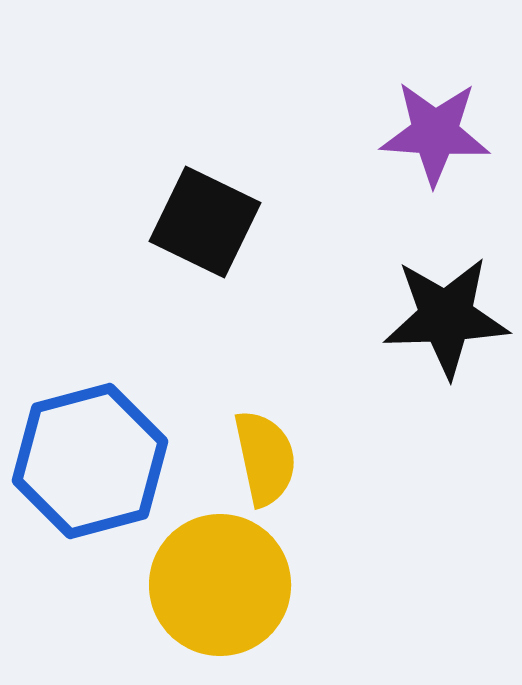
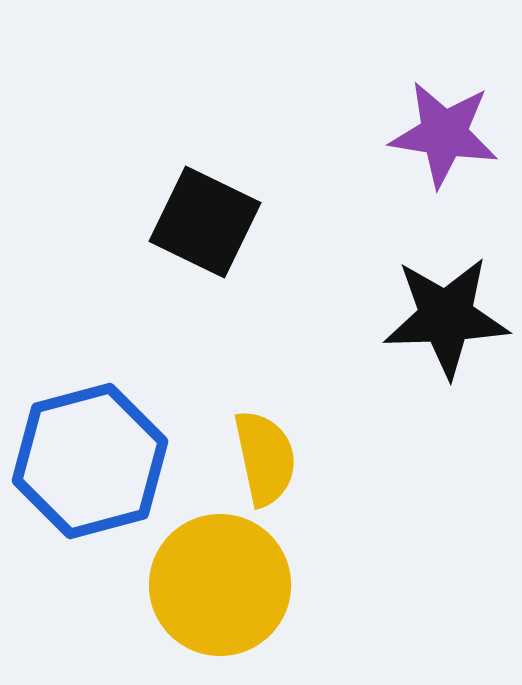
purple star: moved 9 px right, 1 px down; rotated 5 degrees clockwise
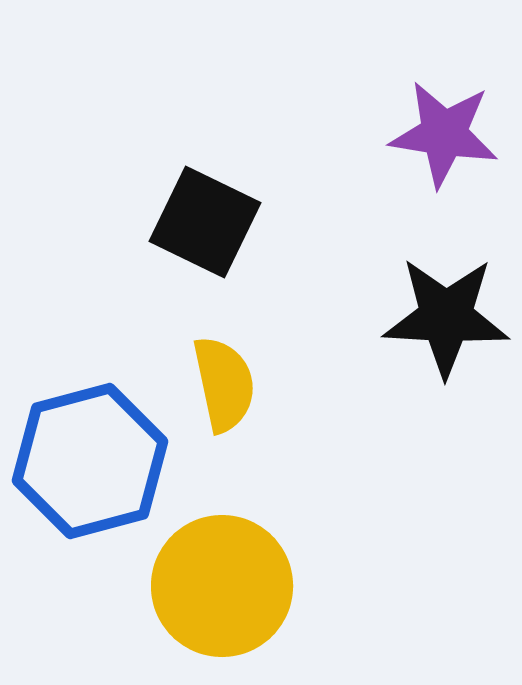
black star: rotated 5 degrees clockwise
yellow semicircle: moved 41 px left, 74 px up
yellow circle: moved 2 px right, 1 px down
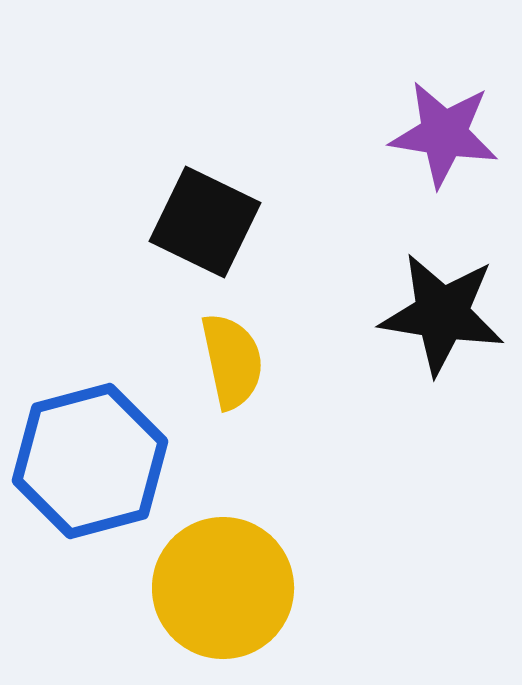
black star: moved 4 px left, 3 px up; rotated 6 degrees clockwise
yellow semicircle: moved 8 px right, 23 px up
yellow circle: moved 1 px right, 2 px down
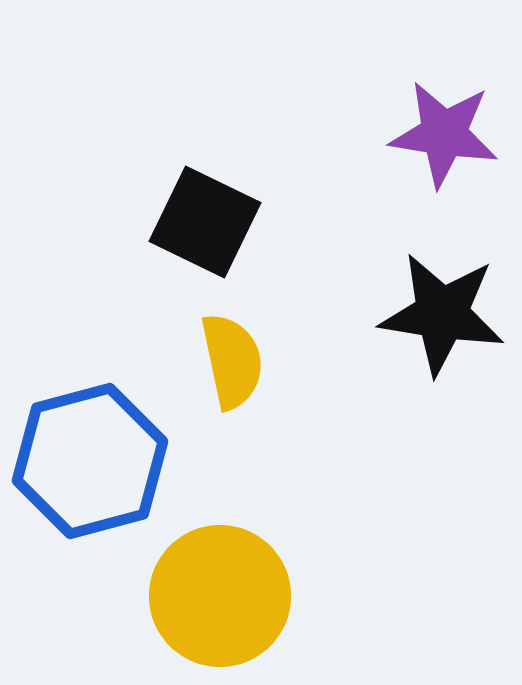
yellow circle: moved 3 px left, 8 px down
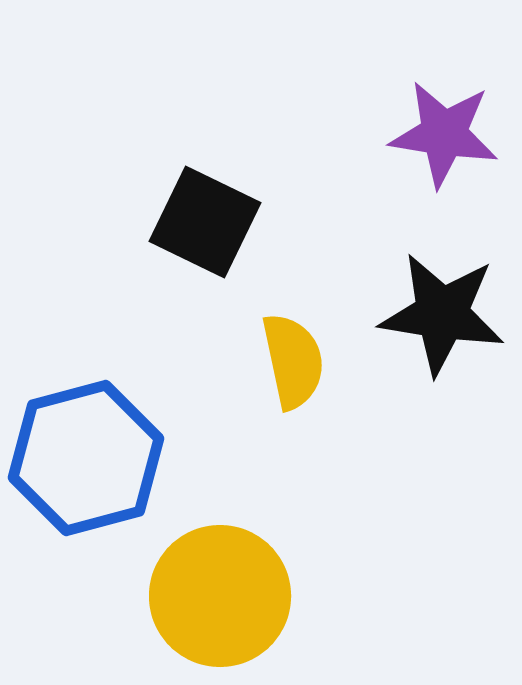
yellow semicircle: moved 61 px right
blue hexagon: moved 4 px left, 3 px up
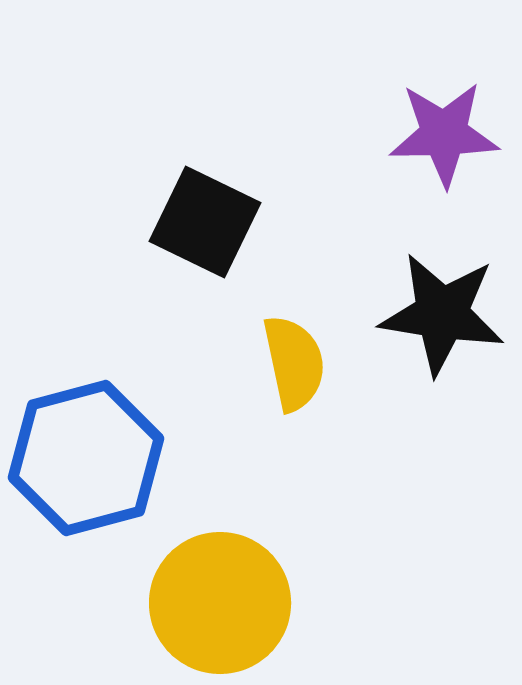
purple star: rotated 10 degrees counterclockwise
yellow semicircle: moved 1 px right, 2 px down
yellow circle: moved 7 px down
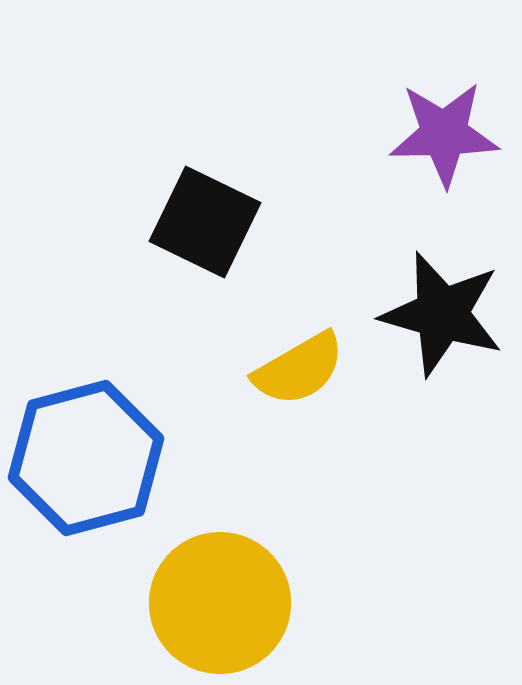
black star: rotated 7 degrees clockwise
yellow semicircle: moved 5 px right, 6 px down; rotated 72 degrees clockwise
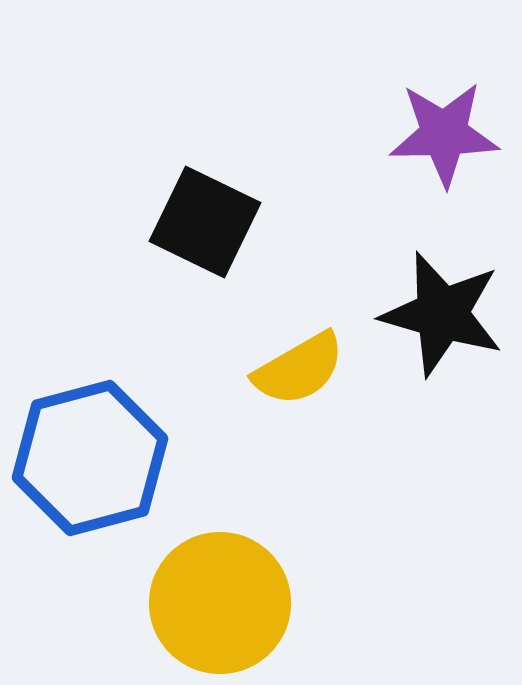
blue hexagon: moved 4 px right
